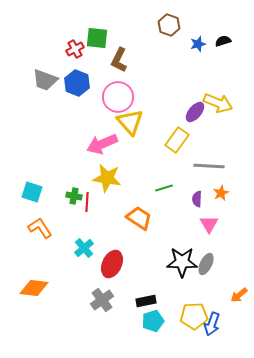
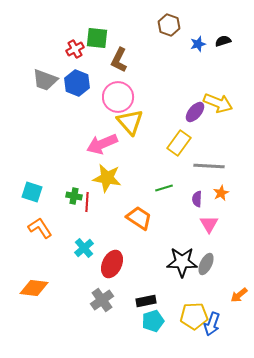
yellow rectangle: moved 2 px right, 3 px down
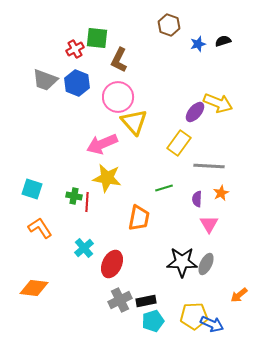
yellow triangle: moved 4 px right
cyan square: moved 3 px up
orange trapezoid: rotated 68 degrees clockwise
gray cross: moved 18 px right; rotated 10 degrees clockwise
blue arrow: rotated 85 degrees counterclockwise
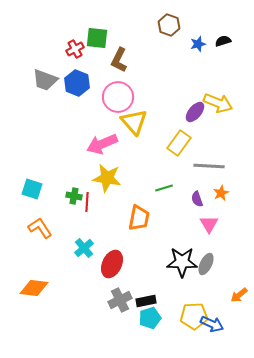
purple semicircle: rotated 21 degrees counterclockwise
cyan pentagon: moved 3 px left, 3 px up
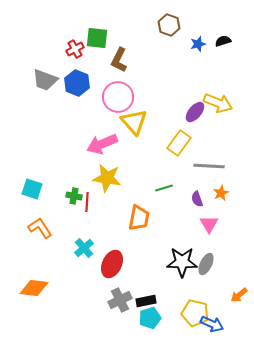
yellow pentagon: moved 1 px right, 3 px up; rotated 16 degrees clockwise
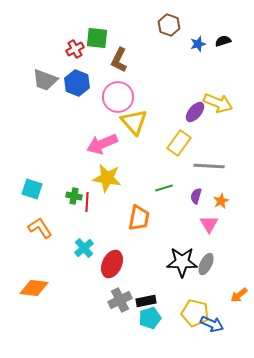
orange star: moved 8 px down
purple semicircle: moved 1 px left, 3 px up; rotated 35 degrees clockwise
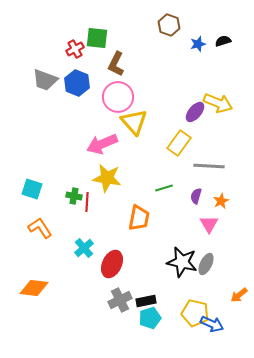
brown L-shape: moved 3 px left, 4 px down
black star: rotated 12 degrees clockwise
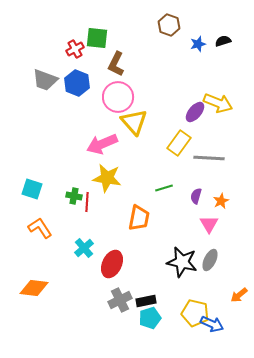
gray line: moved 8 px up
gray ellipse: moved 4 px right, 4 px up
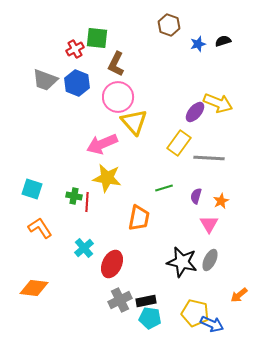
cyan pentagon: rotated 25 degrees clockwise
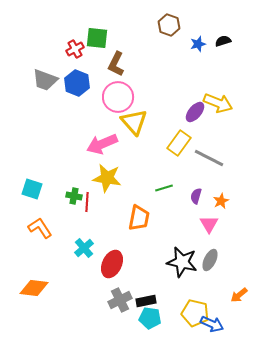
gray line: rotated 24 degrees clockwise
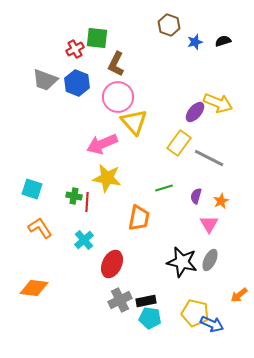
blue star: moved 3 px left, 2 px up
cyan cross: moved 8 px up
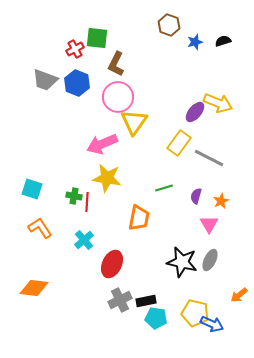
yellow triangle: rotated 16 degrees clockwise
cyan pentagon: moved 6 px right
